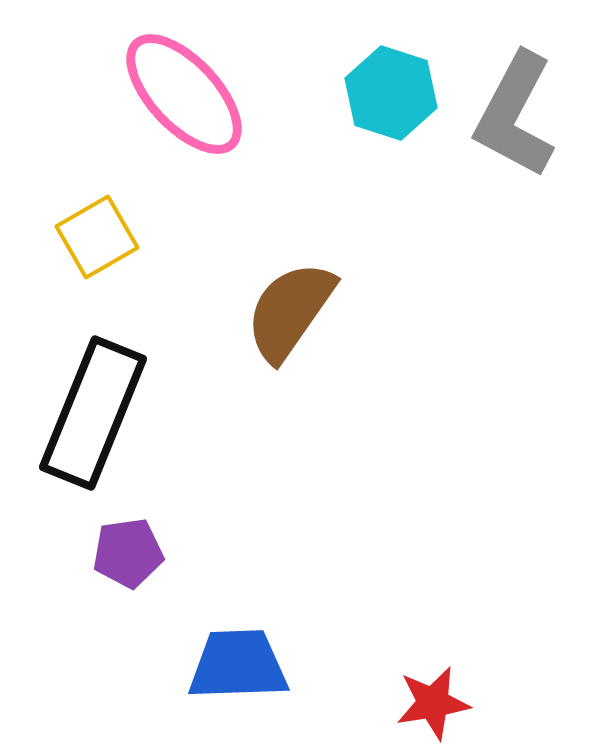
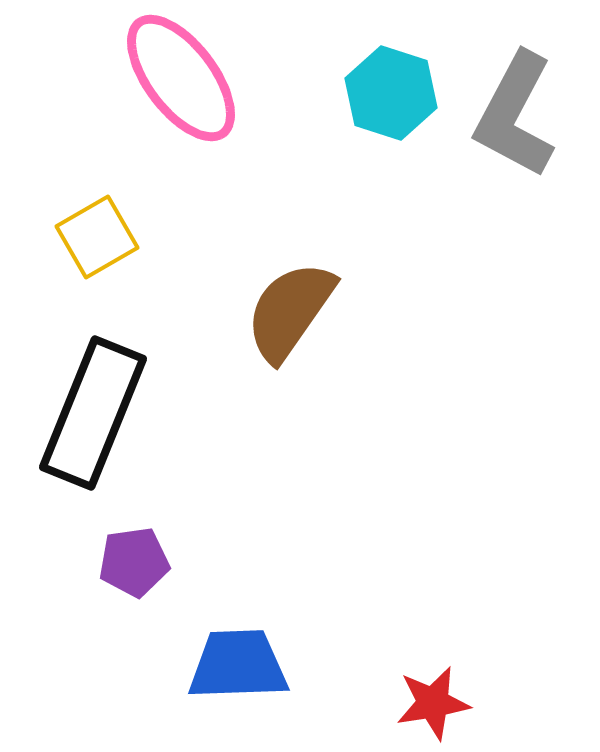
pink ellipse: moved 3 px left, 16 px up; rotated 6 degrees clockwise
purple pentagon: moved 6 px right, 9 px down
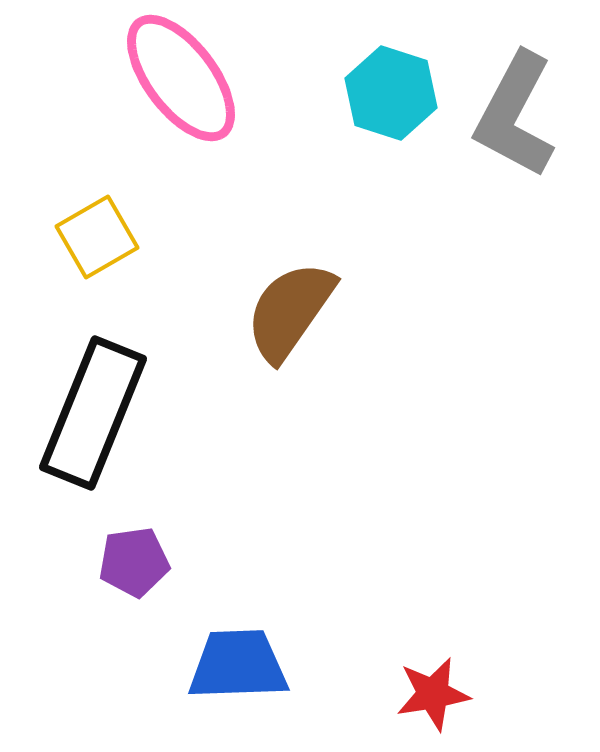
red star: moved 9 px up
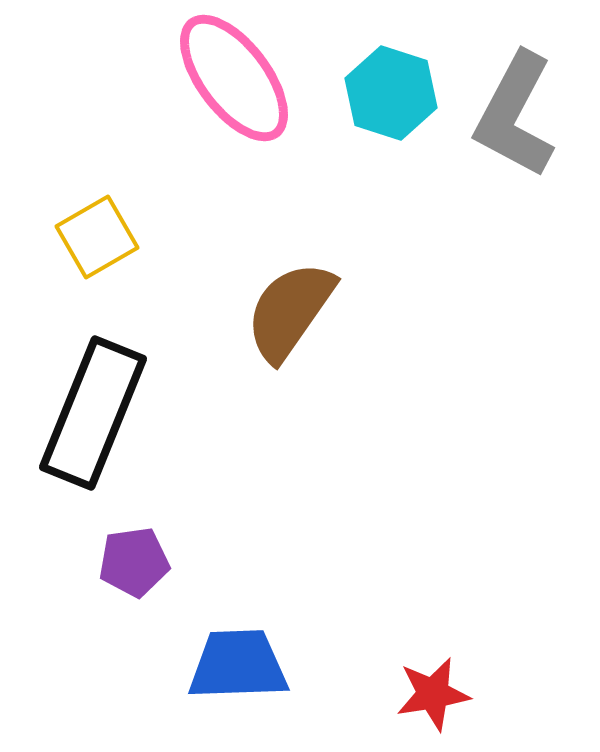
pink ellipse: moved 53 px right
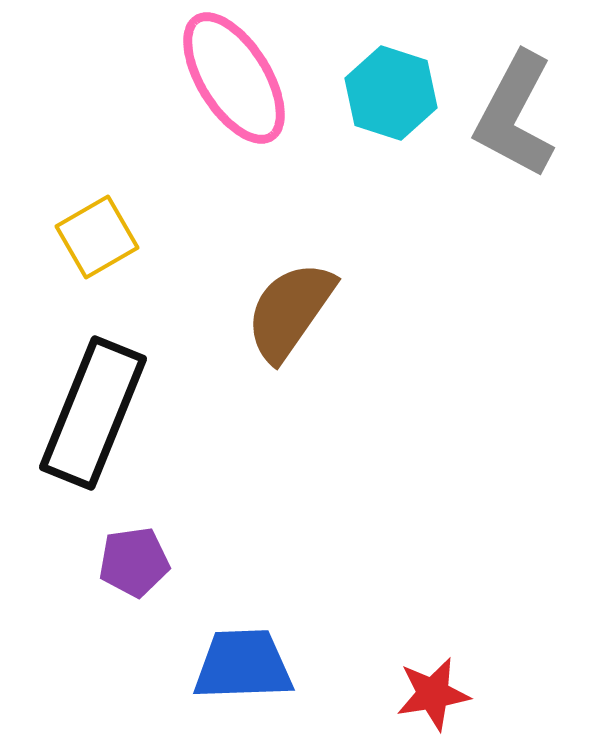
pink ellipse: rotated 5 degrees clockwise
blue trapezoid: moved 5 px right
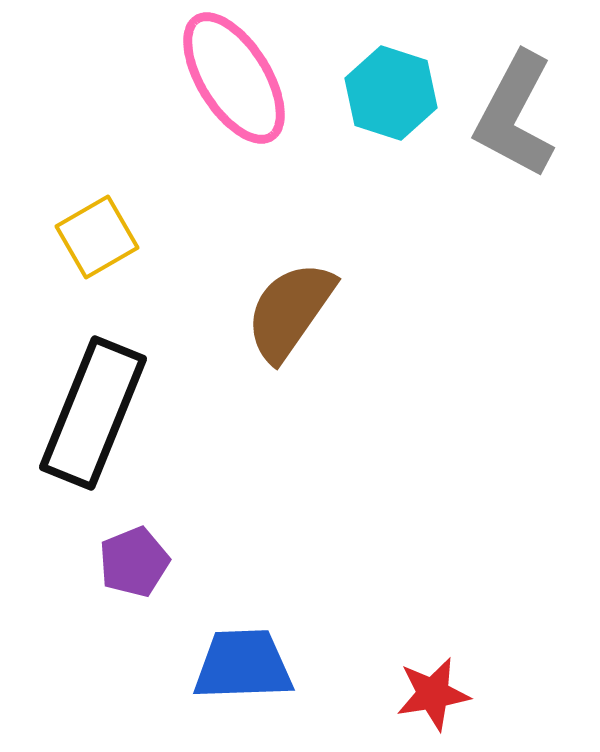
purple pentagon: rotated 14 degrees counterclockwise
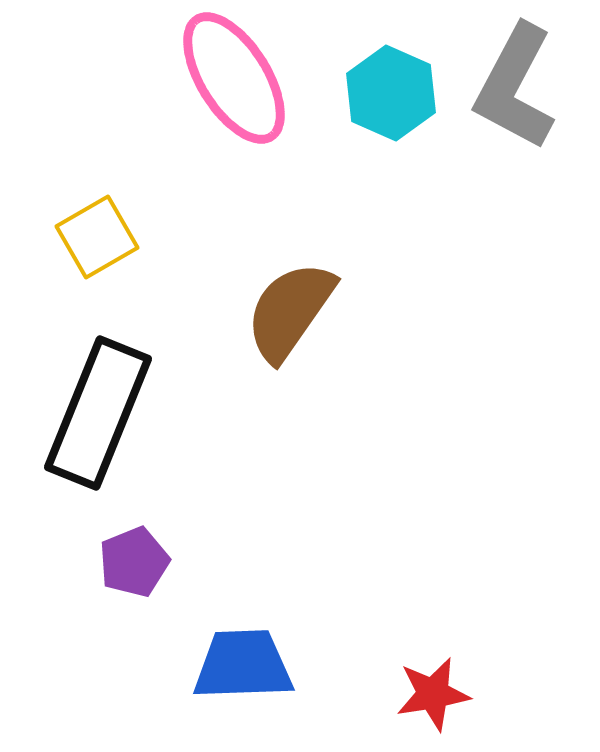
cyan hexagon: rotated 6 degrees clockwise
gray L-shape: moved 28 px up
black rectangle: moved 5 px right
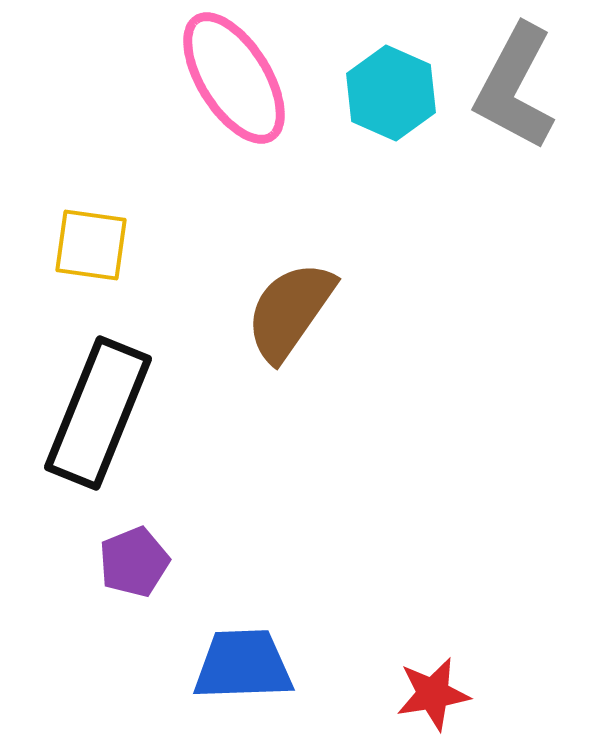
yellow square: moved 6 px left, 8 px down; rotated 38 degrees clockwise
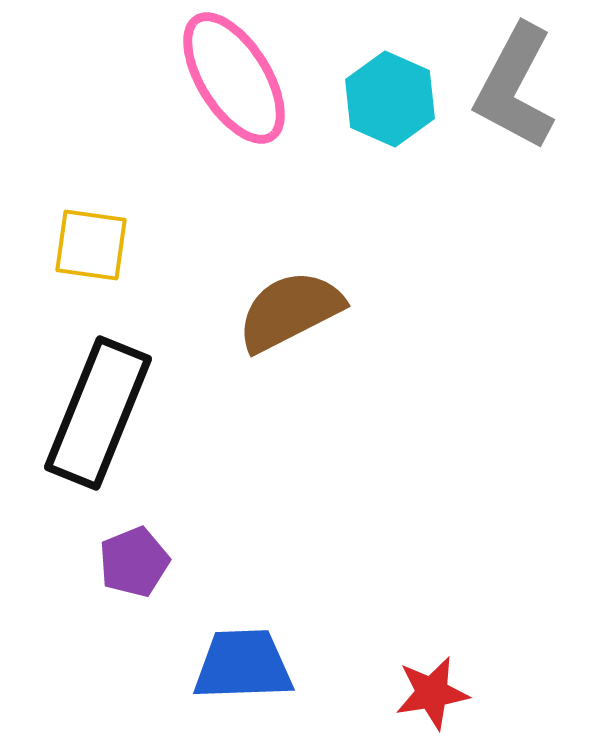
cyan hexagon: moved 1 px left, 6 px down
brown semicircle: rotated 28 degrees clockwise
red star: moved 1 px left, 1 px up
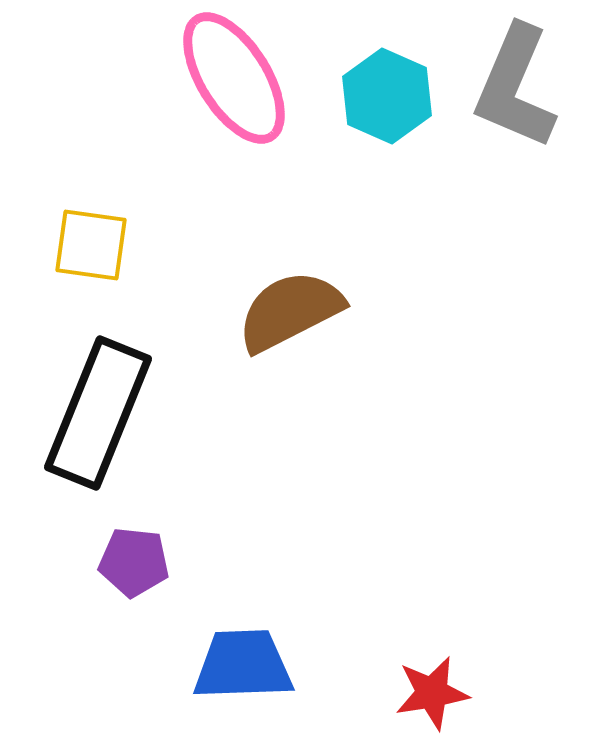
gray L-shape: rotated 5 degrees counterclockwise
cyan hexagon: moved 3 px left, 3 px up
purple pentagon: rotated 28 degrees clockwise
